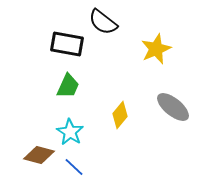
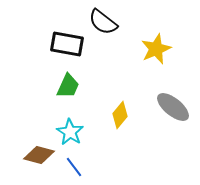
blue line: rotated 10 degrees clockwise
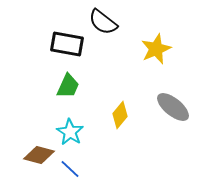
blue line: moved 4 px left, 2 px down; rotated 10 degrees counterclockwise
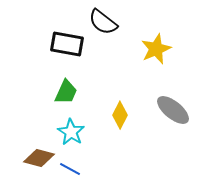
green trapezoid: moved 2 px left, 6 px down
gray ellipse: moved 3 px down
yellow diamond: rotated 12 degrees counterclockwise
cyan star: moved 1 px right
brown diamond: moved 3 px down
blue line: rotated 15 degrees counterclockwise
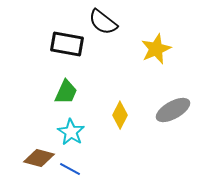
gray ellipse: rotated 68 degrees counterclockwise
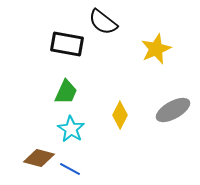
cyan star: moved 3 px up
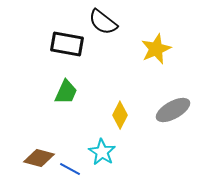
cyan star: moved 31 px right, 23 px down
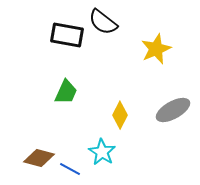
black rectangle: moved 9 px up
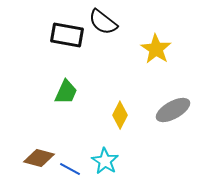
yellow star: rotated 16 degrees counterclockwise
cyan star: moved 3 px right, 9 px down
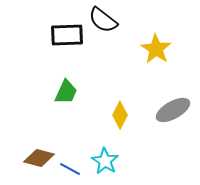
black semicircle: moved 2 px up
black rectangle: rotated 12 degrees counterclockwise
